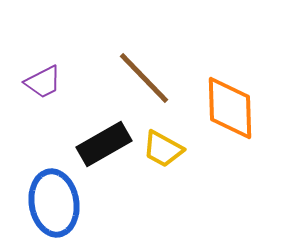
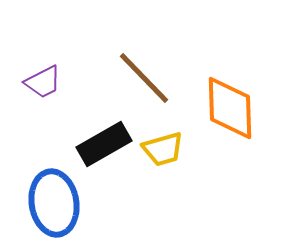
yellow trapezoid: rotated 45 degrees counterclockwise
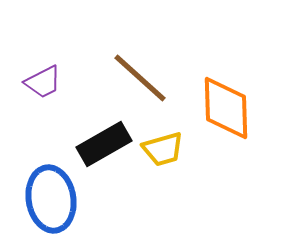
brown line: moved 4 px left; rotated 4 degrees counterclockwise
orange diamond: moved 4 px left
blue ellipse: moved 3 px left, 4 px up
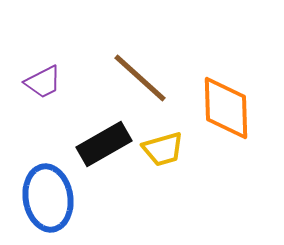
blue ellipse: moved 3 px left, 1 px up
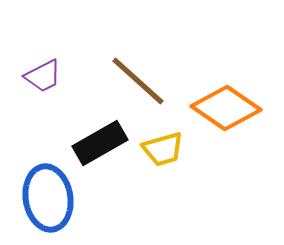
brown line: moved 2 px left, 3 px down
purple trapezoid: moved 6 px up
orange diamond: rotated 54 degrees counterclockwise
black rectangle: moved 4 px left, 1 px up
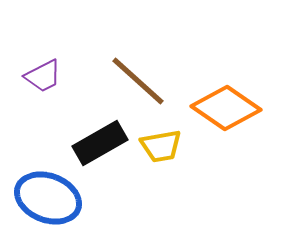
yellow trapezoid: moved 2 px left, 3 px up; rotated 6 degrees clockwise
blue ellipse: rotated 60 degrees counterclockwise
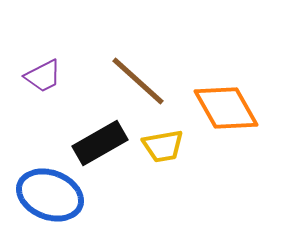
orange diamond: rotated 26 degrees clockwise
yellow trapezoid: moved 2 px right
blue ellipse: moved 2 px right, 3 px up
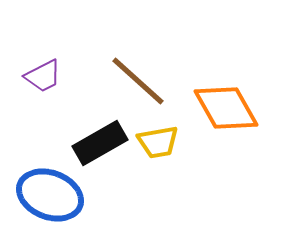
yellow trapezoid: moved 5 px left, 4 px up
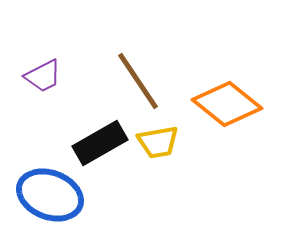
brown line: rotated 14 degrees clockwise
orange diamond: moved 1 px right, 4 px up; rotated 22 degrees counterclockwise
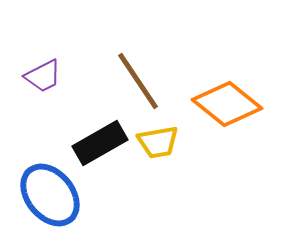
blue ellipse: rotated 30 degrees clockwise
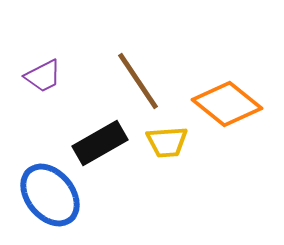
yellow trapezoid: moved 9 px right; rotated 6 degrees clockwise
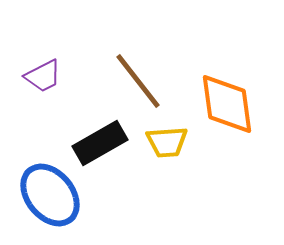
brown line: rotated 4 degrees counterclockwise
orange diamond: rotated 44 degrees clockwise
